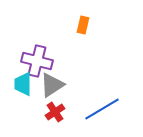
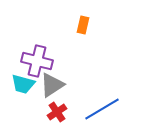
cyan trapezoid: rotated 75 degrees counterclockwise
red cross: moved 2 px right
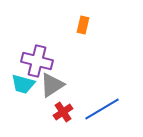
red cross: moved 6 px right
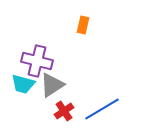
red cross: moved 1 px right, 1 px up
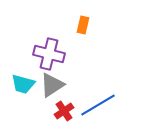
purple cross: moved 12 px right, 7 px up
blue line: moved 4 px left, 4 px up
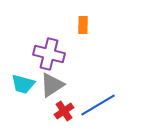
orange rectangle: rotated 12 degrees counterclockwise
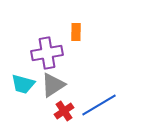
orange rectangle: moved 7 px left, 7 px down
purple cross: moved 2 px left, 1 px up; rotated 24 degrees counterclockwise
gray triangle: moved 1 px right
blue line: moved 1 px right
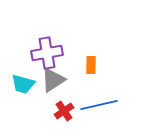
orange rectangle: moved 15 px right, 33 px down
gray triangle: moved 5 px up
blue line: rotated 18 degrees clockwise
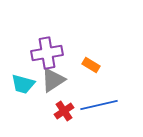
orange rectangle: rotated 60 degrees counterclockwise
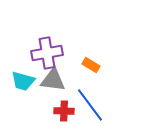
gray triangle: rotated 40 degrees clockwise
cyan trapezoid: moved 3 px up
blue line: moved 9 px left; rotated 66 degrees clockwise
red cross: rotated 36 degrees clockwise
